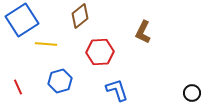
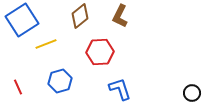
brown L-shape: moved 23 px left, 16 px up
yellow line: rotated 25 degrees counterclockwise
blue L-shape: moved 3 px right, 1 px up
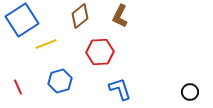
black circle: moved 2 px left, 1 px up
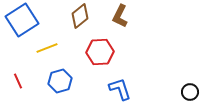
yellow line: moved 1 px right, 4 px down
red line: moved 6 px up
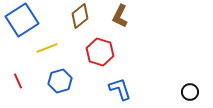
red hexagon: rotated 20 degrees clockwise
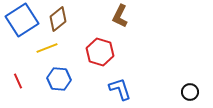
brown diamond: moved 22 px left, 3 px down
blue hexagon: moved 1 px left, 2 px up; rotated 20 degrees clockwise
